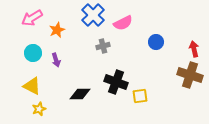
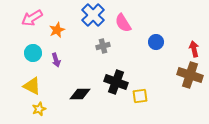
pink semicircle: rotated 84 degrees clockwise
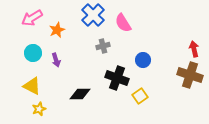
blue circle: moved 13 px left, 18 px down
black cross: moved 1 px right, 4 px up
yellow square: rotated 28 degrees counterclockwise
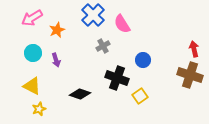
pink semicircle: moved 1 px left, 1 px down
gray cross: rotated 16 degrees counterclockwise
black diamond: rotated 20 degrees clockwise
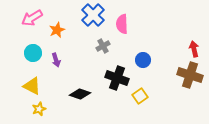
pink semicircle: rotated 30 degrees clockwise
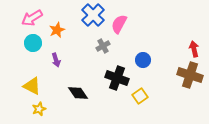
pink semicircle: moved 3 px left; rotated 30 degrees clockwise
cyan circle: moved 10 px up
black diamond: moved 2 px left, 1 px up; rotated 35 degrees clockwise
